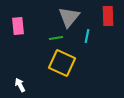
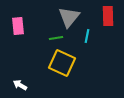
white arrow: rotated 32 degrees counterclockwise
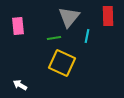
green line: moved 2 px left
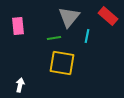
red rectangle: rotated 48 degrees counterclockwise
yellow square: rotated 16 degrees counterclockwise
white arrow: rotated 72 degrees clockwise
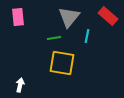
pink rectangle: moved 9 px up
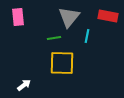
red rectangle: rotated 30 degrees counterclockwise
yellow square: rotated 8 degrees counterclockwise
white arrow: moved 4 px right; rotated 40 degrees clockwise
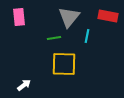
pink rectangle: moved 1 px right
yellow square: moved 2 px right, 1 px down
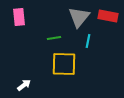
gray triangle: moved 10 px right
cyan line: moved 1 px right, 5 px down
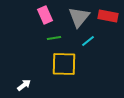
pink rectangle: moved 26 px right, 2 px up; rotated 18 degrees counterclockwise
cyan line: rotated 40 degrees clockwise
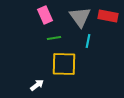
gray triangle: moved 1 px right; rotated 15 degrees counterclockwise
cyan line: rotated 40 degrees counterclockwise
white arrow: moved 13 px right
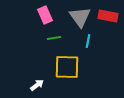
yellow square: moved 3 px right, 3 px down
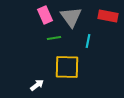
gray triangle: moved 9 px left
